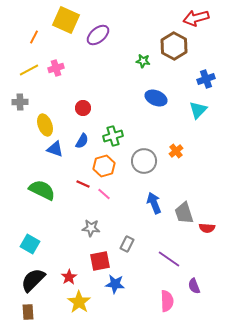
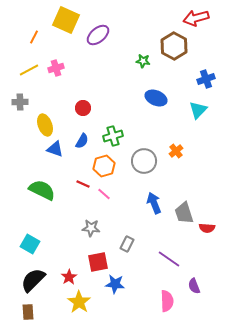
red square: moved 2 px left, 1 px down
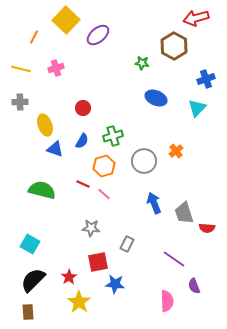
yellow square: rotated 20 degrees clockwise
green star: moved 1 px left, 2 px down
yellow line: moved 8 px left, 1 px up; rotated 42 degrees clockwise
cyan triangle: moved 1 px left, 2 px up
green semicircle: rotated 12 degrees counterclockwise
purple line: moved 5 px right
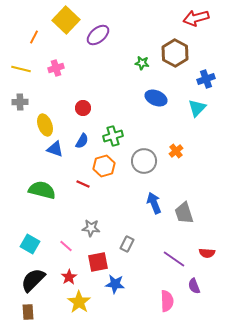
brown hexagon: moved 1 px right, 7 px down
pink line: moved 38 px left, 52 px down
red semicircle: moved 25 px down
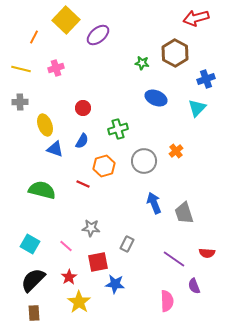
green cross: moved 5 px right, 7 px up
brown rectangle: moved 6 px right, 1 px down
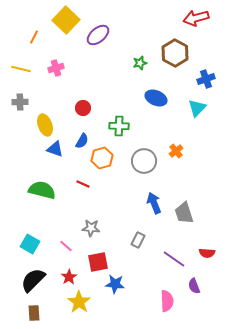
green star: moved 2 px left; rotated 24 degrees counterclockwise
green cross: moved 1 px right, 3 px up; rotated 18 degrees clockwise
orange hexagon: moved 2 px left, 8 px up
gray rectangle: moved 11 px right, 4 px up
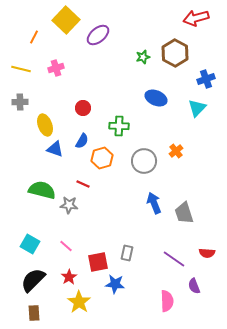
green star: moved 3 px right, 6 px up
gray star: moved 22 px left, 23 px up
gray rectangle: moved 11 px left, 13 px down; rotated 14 degrees counterclockwise
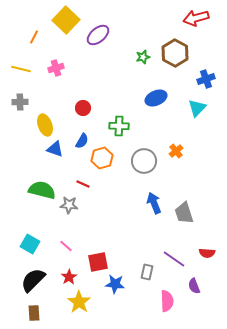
blue ellipse: rotated 45 degrees counterclockwise
gray rectangle: moved 20 px right, 19 px down
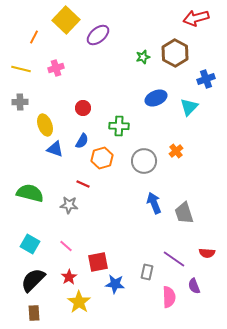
cyan triangle: moved 8 px left, 1 px up
green semicircle: moved 12 px left, 3 px down
pink semicircle: moved 2 px right, 4 px up
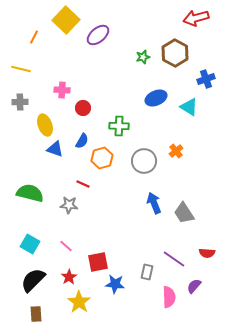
pink cross: moved 6 px right, 22 px down; rotated 21 degrees clockwise
cyan triangle: rotated 42 degrees counterclockwise
gray trapezoid: rotated 15 degrees counterclockwise
purple semicircle: rotated 63 degrees clockwise
brown rectangle: moved 2 px right, 1 px down
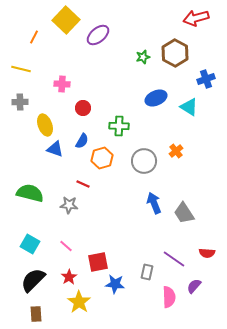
pink cross: moved 6 px up
